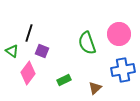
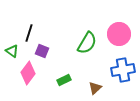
green semicircle: rotated 130 degrees counterclockwise
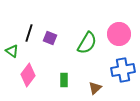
purple square: moved 8 px right, 13 px up
pink diamond: moved 2 px down
green rectangle: rotated 64 degrees counterclockwise
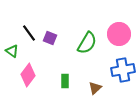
black line: rotated 54 degrees counterclockwise
green rectangle: moved 1 px right, 1 px down
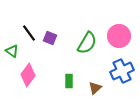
pink circle: moved 2 px down
blue cross: moved 1 px left, 1 px down; rotated 15 degrees counterclockwise
green rectangle: moved 4 px right
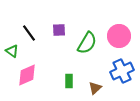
purple square: moved 9 px right, 8 px up; rotated 24 degrees counterclockwise
pink diamond: moved 1 px left; rotated 30 degrees clockwise
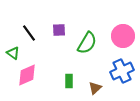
pink circle: moved 4 px right
green triangle: moved 1 px right, 2 px down
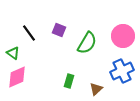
purple square: rotated 24 degrees clockwise
pink diamond: moved 10 px left, 2 px down
green rectangle: rotated 16 degrees clockwise
brown triangle: moved 1 px right, 1 px down
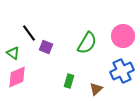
purple square: moved 13 px left, 17 px down
